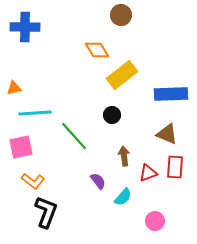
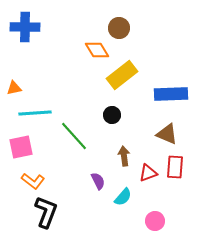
brown circle: moved 2 px left, 13 px down
purple semicircle: rotated 12 degrees clockwise
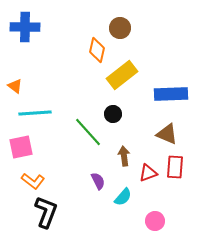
brown circle: moved 1 px right
orange diamond: rotated 45 degrees clockwise
orange triangle: moved 1 px right, 2 px up; rotated 49 degrees clockwise
black circle: moved 1 px right, 1 px up
green line: moved 14 px right, 4 px up
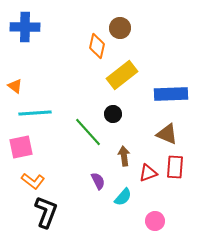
orange diamond: moved 4 px up
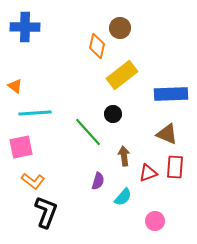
purple semicircle: rotated 42 degrees clockwise
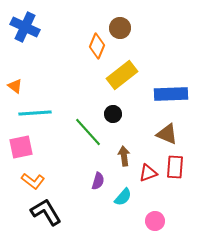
blue cross: rotated 24 degrees clockwise
orange diamond: rotated 10 degrees clockwise
black L-shape: rotated 52 degrees counterclockwise
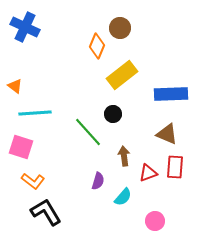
pink square: rotated 30 degrees clockwise
